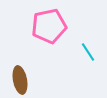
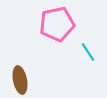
pink pentagon: moved 8 px right, 2 px up
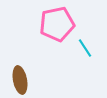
cyan line: moved 3 px left, 4 px up
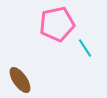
brown ellipse: rotated 24 degrees counterclockwise
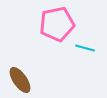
cyan line: rotated 42 degrees counterclockwise
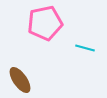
pink pentagon: moved 12 px left, 1 px up
